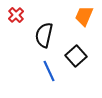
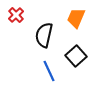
orange trapezoid: moved 8 px left, 2 px down
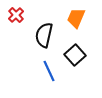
black square: moved 1 px left, 1 px up
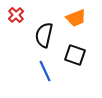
orange trapezoid: rotated 135 degrees counterclockwise
black square: rotated 30 degrees counterclockwise
blue line: moved 4 px left
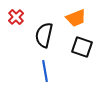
red cross: moved 2 px down
black square: moved 7 px right, 8 px up
blue line: rotated 15 degrees clockwise
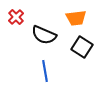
orange trapezoid: rotated 15 degrees clockwise
black semicircle: rotated 80 degrees counterclockwise
black square: rotated 15 degrees clockwise
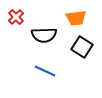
black semicircle: rotated 25 degrees counterclockwise
blue line: rotated 55 degrees counterclockwise
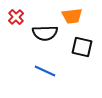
orange trapezoid: moved 4 px left, 2 px up
black semicircle: moved 1 px right, 2 px up
black square: rotated 20 degrees counterclockwise
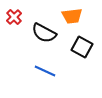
red cross: moved 2 px left
black semicircle: moved 1 px left; rotated 30 degrees clockwise
black square: rotated 15 degrees clockwise
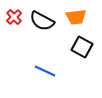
orange trapezoid: moved 4 px right, 1 px down
black semicircle: moved 2 px left, 12 px up
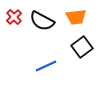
black square: rotated 25 degrees clockwise
blue line: moved 1 px right, 5 px up; rotated 50 degrees counterclockwise
